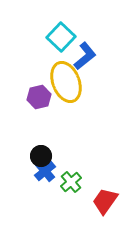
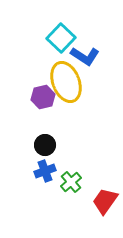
cyan square: moved 1 px down
blue L-shape: rotated 72 degrees clockwise
purple hexagon: moved 4 px right
black circle: moved 4 px right, 11 px up
blue cross: rotated 20 degrees clockwise
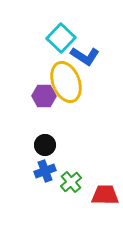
purple hexagon: moved 1 px right, 1 px up; rotated 15 degrees clockwise
red trapezoid: moved 6 px up; rotated 56 degrees clockwise
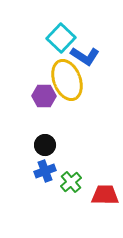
yellow ellipse: moved 1 px right, 2 px up
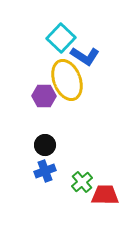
green cross: moved 11 px right
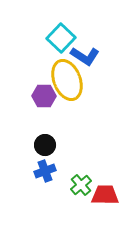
green cross: moved 1 px left, 3 px down
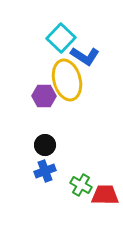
yellow ellipse: rotated 6 degrees clockwise
green cross: rotated 20 degrees counterclockwise
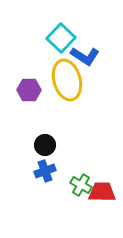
purple hexagon: moved 15 px left, 6 px up
red trapezoid: moved 3 px left, 3 px up
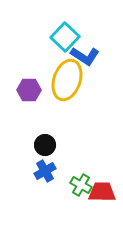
cyan square: moved 4 px right, 1 px up
yellow ellipse: rotated 33 degrees clockwise
blue cross: rotated 10 degrees counterclockwise
